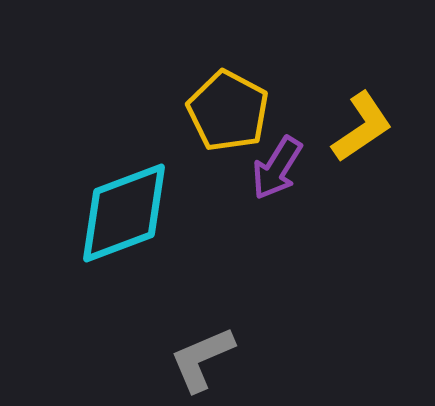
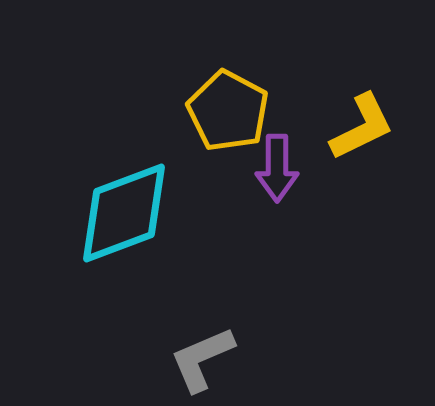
yellow L-shape: rotated 8 degrees clockwise
purple arrow: rotated 32 degrees counterclockwise
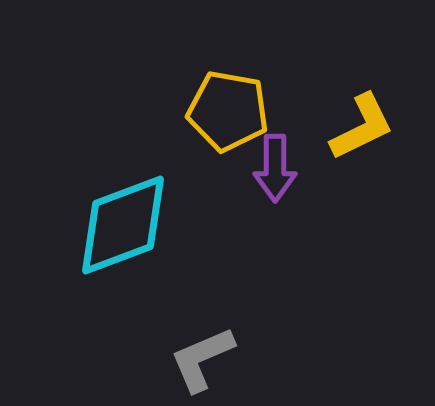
yellow pentagon: rotated 18 degrees counterclockwise
purple arrow: moved 2 px left
cyan diamond: moved 1 px left, 12 px down
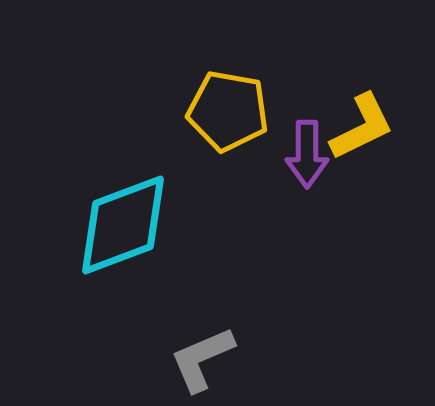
purple arrow: moved 32 px right, 14 px up
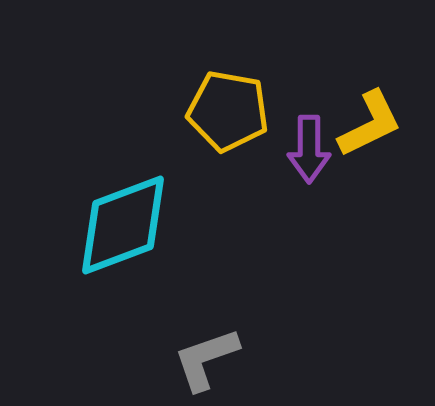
yellow L-shape: moved 8 px right, 3 px up
purple arrow: moved 2 px right, 5 px up
gray L-shape: moved 4 px right; rotated 4 degrees clockwise
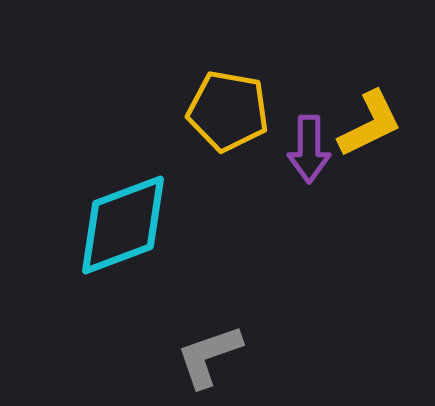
gray L-shape: moved 3 px right, 3 px up
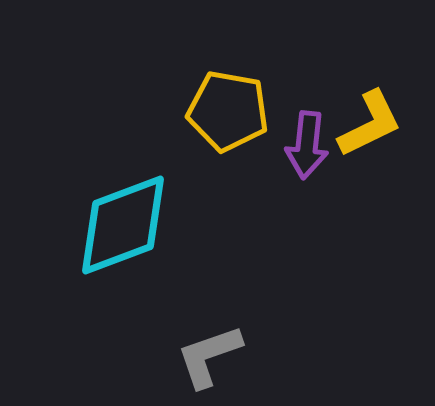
purple arrow: moved 2 px left, 4 px up; rotated 6 degrees clockwise
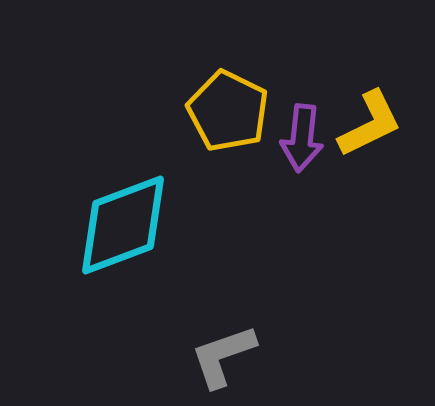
yellow pentagon: rotated 16 degrees clockwise
purple arrow: moved 5 px left, 7 px up
gray L-shape: moved 14 px right
